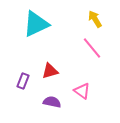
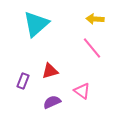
yellow arrow: rotated 54 degrees counterclockwise
cyan triangle: rotated 16 degrees counterclockwise
purple semicircle: rotated 36 degrees counterclockwise
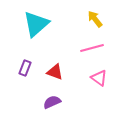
yellow arrow: rotated 48 degrees clockwise
pink line: rotated 65 degrees counterclockwise
red triangle: moved 5 px right, 1 px down; rotated 36 degrees clockwise
purple rectangle: moved 2 px right, 13 px up
pink triangle: moved 17 px right, 13 px up
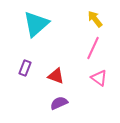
pink line: moved 1 px right; rotated 50 degrees counterclockwise
red triangle: moved 1 px right, 4 px down
purple semicircle: moved 7 px right, 1 px down
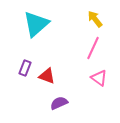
red triangle: moved 9 px left
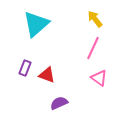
red triangle: moved 1 px up
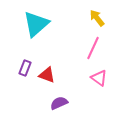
yellow arrow: moved 2 px right, 1 px up
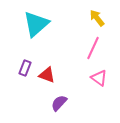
purple semicircle: rotated 24 degrees counterclockwise
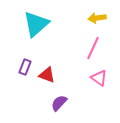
yellow arrow: rotated 60 degrees counterclockwise
purple rectangle: moved 1 px up
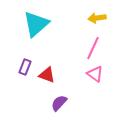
pink triangle: moved 4 px left, 4 px up
